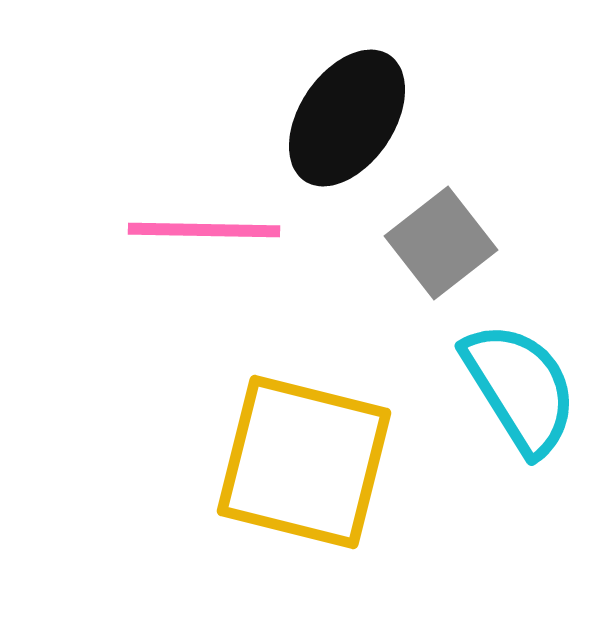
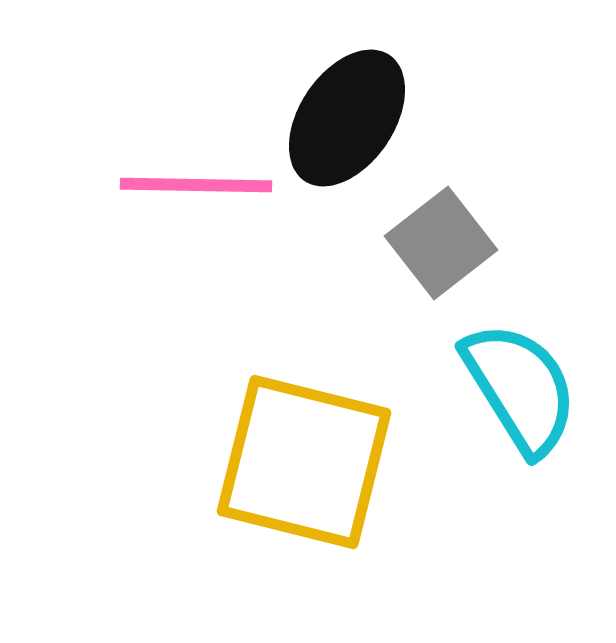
pink line: moved 8 px left, 45 px up
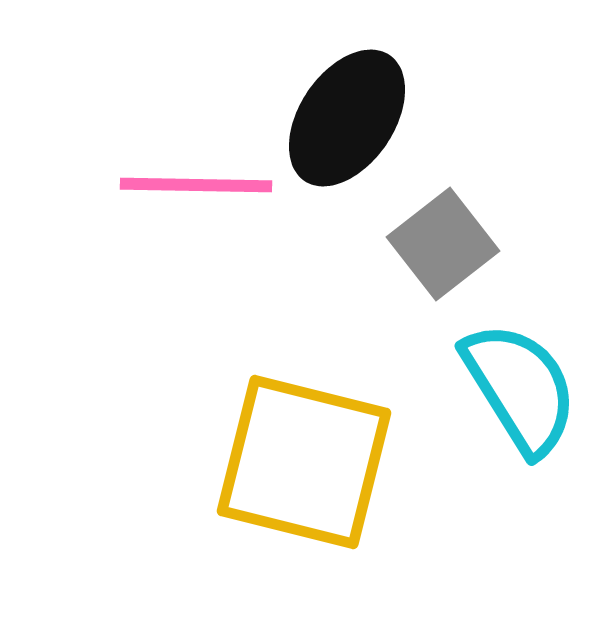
gray square: moved 2 px right, 1 px down
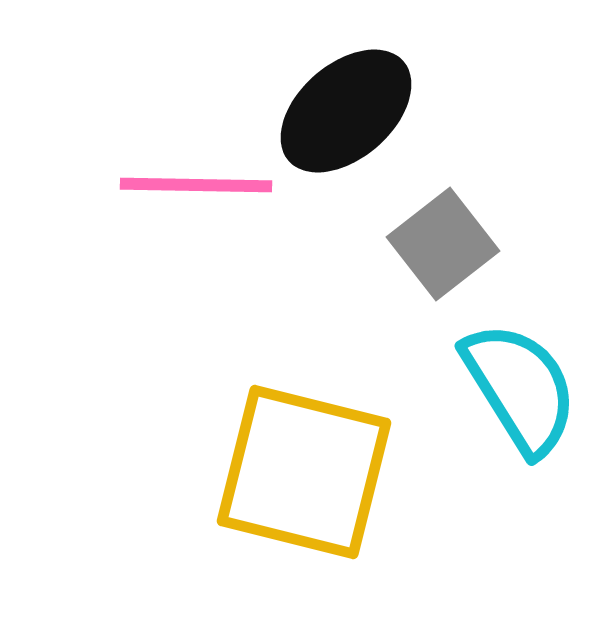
black ellipse: moved 1 px left, 7 px up; rotated 15 degrees clockwise
yellow square: moved 10 px down
